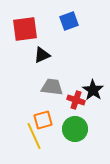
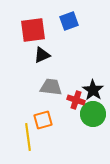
red square: moved 8 px right, 1 px down
gray trapezoid: moved 1 px left
green circle: moved 18 px right, 15 px up
yellow line: moved 6 px left, 1 px down; rotated 16 degrees clockwise
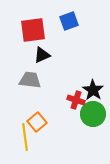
gray trapezoid: moved 21 px left, 7 px up
orange square: moved 6 px left, 2 px down; rotated 24 degrees counterclockwise
yellow line: moved 3 px left
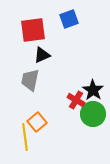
blue square: moved 2 px up
gray trapezoid: rotated 85 degrees counterclockwise
red cross: rotated 12 degrees clockwise
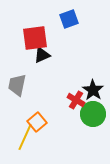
red square: moved 2 px right, 8 px down
gray trapezoid: moved 13 px left, 5 px down
yellow line: rotated 32 degrees clockwise
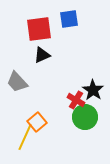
blue square: rotated 12 degrees clockwise
red square: moved 4 px right, 9 px up
gray trapezoid: moved 3 px up; rotated 55 degrees counterclockwise
green circle: moved 8 px left, 3 px down
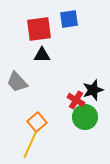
black triangle: rotated 24 degrees clockwise
black star: rotated 20 degrees clockwise
yellow line: moved 5 px right, 8 px down
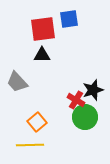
red square: moved 4 px right
yellow line: rotated 64 degrees clockwise
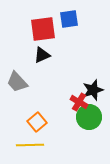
black triangle: rotated 24 degrees counterclockwise
red cross: moved 3 px right, 2 px down
green circle: moved 4 px right
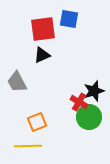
blue square: rotated 18 degrees clockwise
gray trapezoid: rotated 15 degrees clockwise
black star: moved 1 px right, 1 px down
orange square: rotated 18 degrees clockwise
yellow line: moved 2 px left, 1 px down
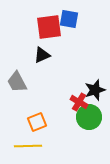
red square: moved 6 px right, 2 px up
black star: moved 1 px right, 1 px up
